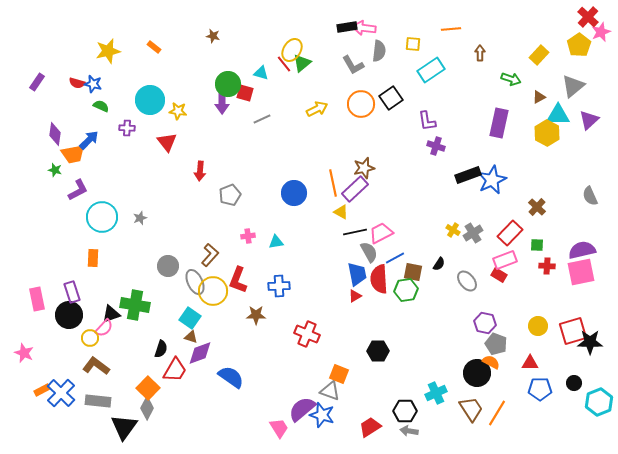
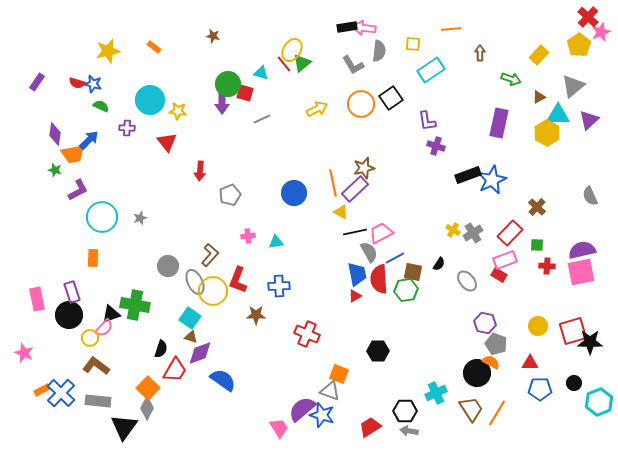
blue semicircle at (231, 377): moved 8 px left, 3 px down
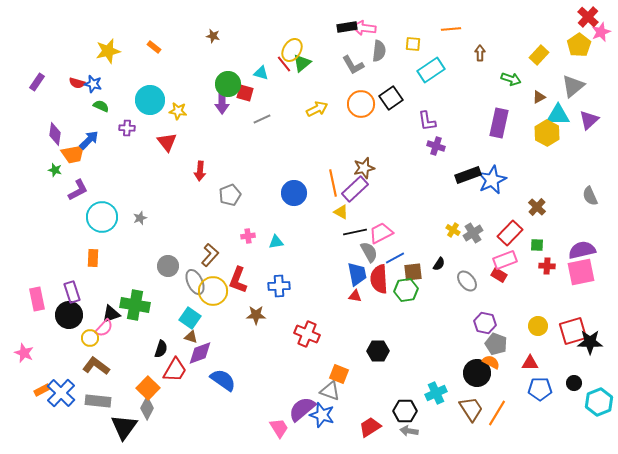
brown square at (413, 272): rotated 18 degrees counterclockwise
red triangle at (355, 296): rotated 40 degrees clockwise
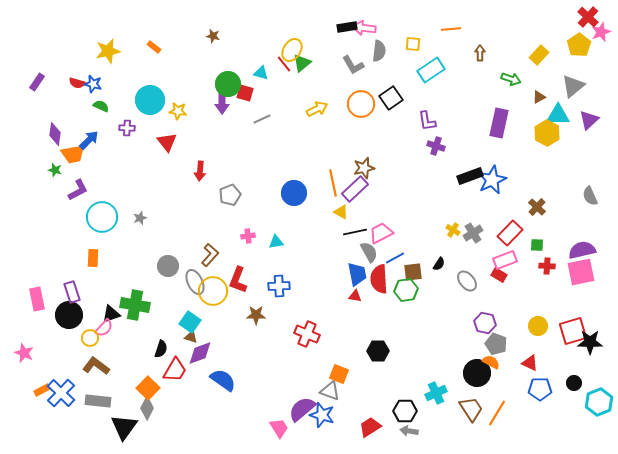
black rectangle at (468, 175): moved 2 px right, 1 px down
cyan square at (190, 318): moved 4 px down
red triangle at (530, 363): rotated 24 degrees clockwise
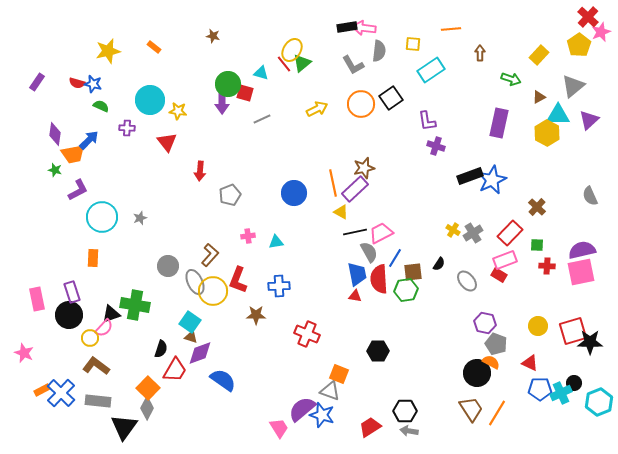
blue line at (395, 258): rotated 30 degrees counterclockwise
cyan cross at (436, 393): moved 125 px right
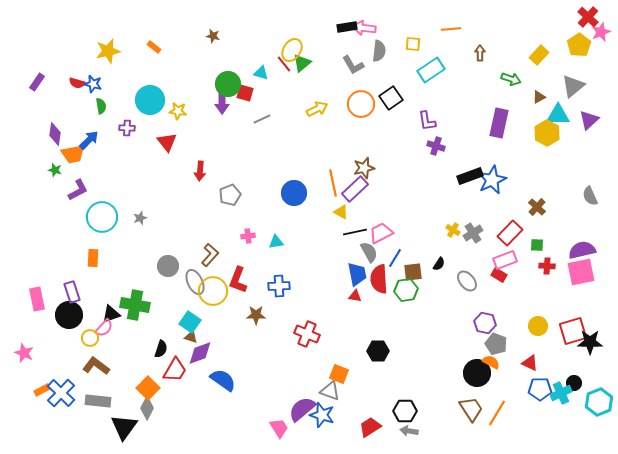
green semicircle at (101, 106): rotated 56 degrees clockwise
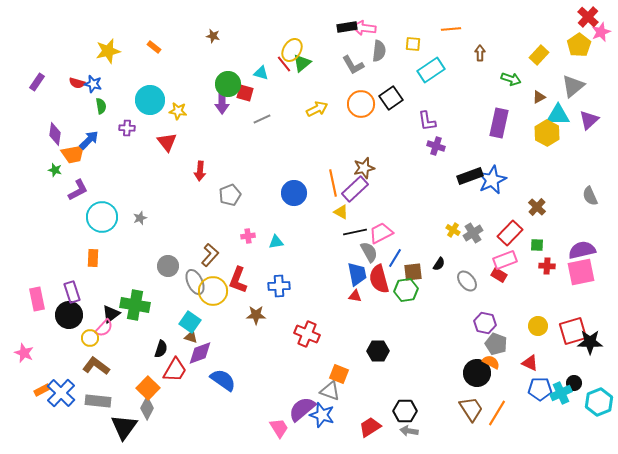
red semicircle at (379, 279): rotated 12 degrees counterclockwise
black triangle at (111, 314): rotated 18 degrees counterclockwise
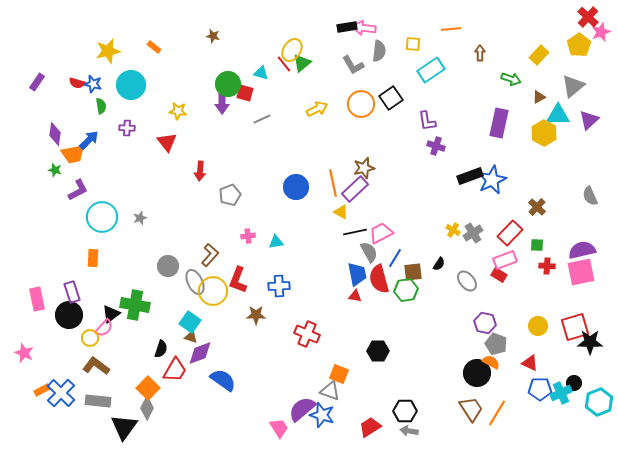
cyan circle at (150, 100): moved 19 px left, 15 px up
yellow hexagon at (547, 133): moved 3 px left
blue circle at (294, 193): moved 2 px right, 6 px up
red square at (573, 331): moved 2 px right, 4 px up
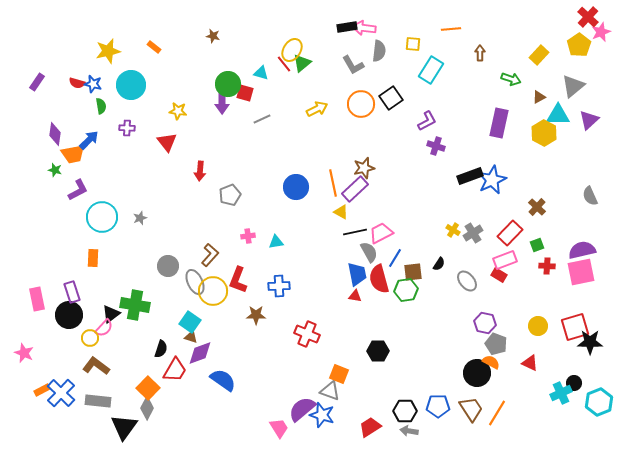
cyan rectangle at (431, 70): rotated 24 degrees counterclockwise
purple L-shape at (427, 121): rotated 110 degrees counterclockwise
green square at (537, 245): rotated 24 degrees counterclockwise
blue pentagon at (540, 389): moved 102 px left, 17 px down
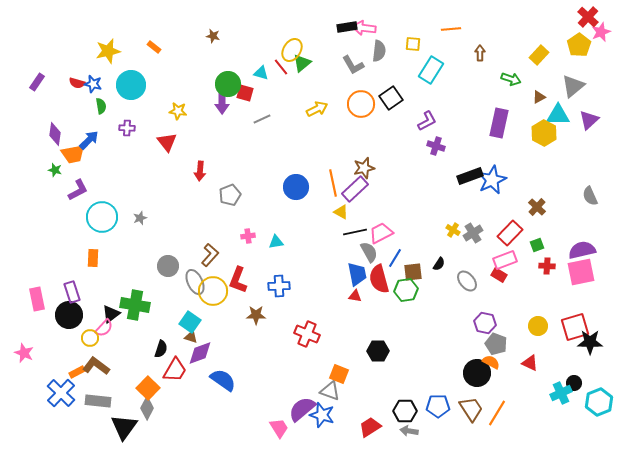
red line at (284, 64): moved 3 px left, 3 px down
orange rectangle at (42, 390): moved 35 px right, 18 px up
